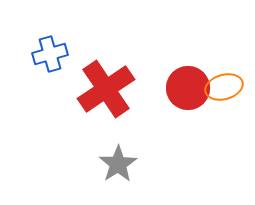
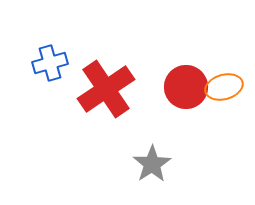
blue cross: moved 9 px down
red circle: moved 2 px left, 1 px up
gray star: moved 34 px right
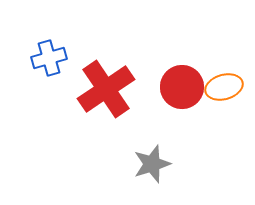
blue cross: moved 1 px left, 5 px up
red circle: moved 4 px left
gray star: rotated 15 degrees clockwise
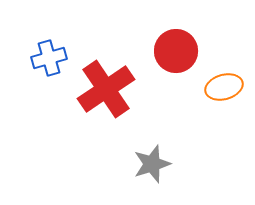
red circle: moved 6 px left, 36 px up
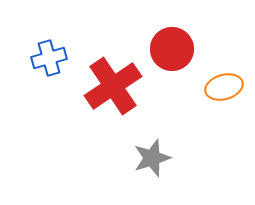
red circle: moved 4 px left, 2 px up
red cross: moved 7 px right, 3 px up
gray star: moved 6 px up
